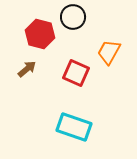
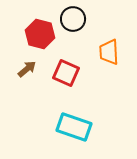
black circle: moved 2 px down
orange trapezoid: rotated 32 degrees counterclockwise
red square: moved 10 px left
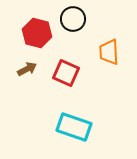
red hexagon: moved 3 px left, 1 px up
brown arrow: rotated 12 degrees clockwise
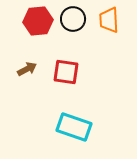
red hexagon: moved 1 px right, 12 px up; rotated 20 degrees counterclockwise
orange trapezoid: moved 32 px up
red square: moved 1 px up; rotated 16 degrees counterclockwise
